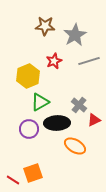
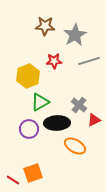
red star: rotated 21 degrees clockwise
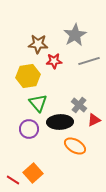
brown star: moved 7 px left, 18 px down
yellow hexagon: rotated 15 degrees clockwise
green triangle: moved 2 px left, 1 px down; rotated 42 degrees counterclockwise
black ellipse: moved 3 px right, 1 px up
orange square: rotated 24 degrees counterclockwise
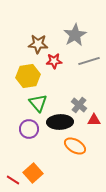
red triangle: rotated 24 degrees clockwise
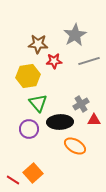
gray cross: moved 2 px right, 1 px up; rotated 21 degrees clockwise
